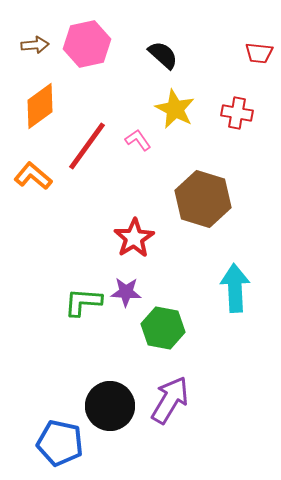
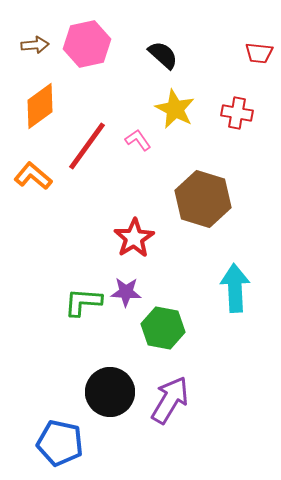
black circle: moved 14 px up
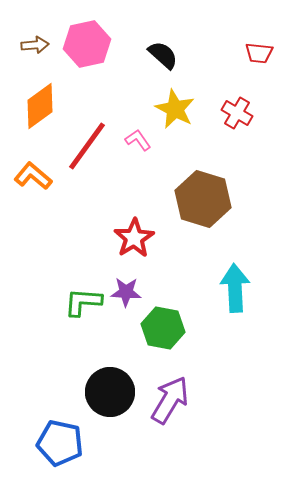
red cross: rotated 20 degrees clockwise
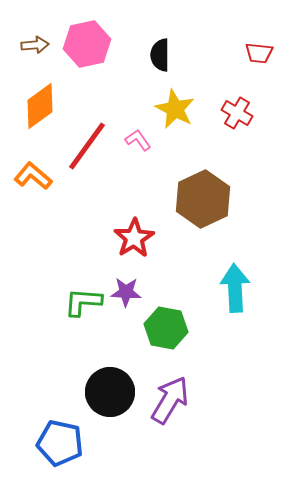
black semicircle: moved 3 px left; rotated 132 degrees counterclockwise
brown hexagon: rotated 18 degrees clockwise
green hexagon: moved 3 px right
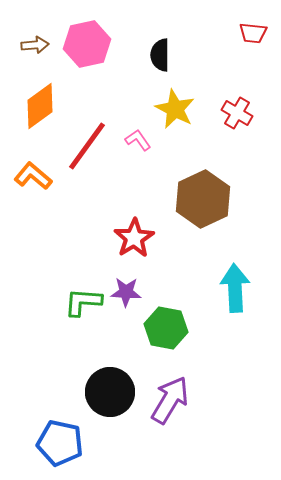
red trapezoid: moved 6 px left, 20 px up
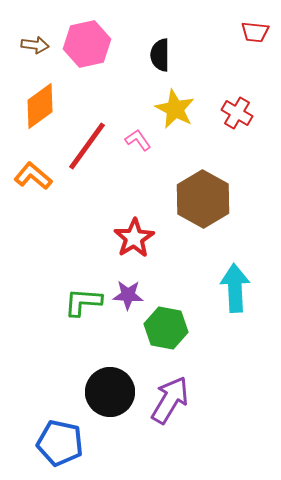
red trapezoid: moved 2 px right, 1 px up
brown arrow: rotated 12 degrees clockwise
brown hexagon: rotated 6 degrees counterclockwise
purple star: moved 2 px right, 3 px down
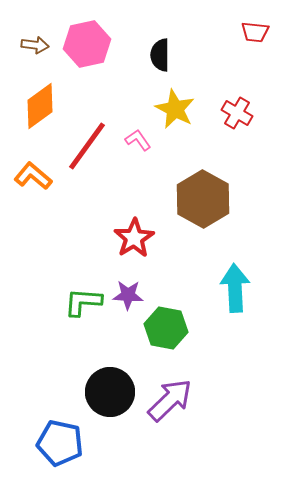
purple arrow: rotated 15 degrees clockwise
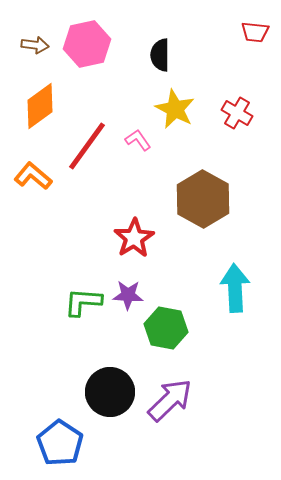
blue pentagon: rotated 21 degrees clockwise
